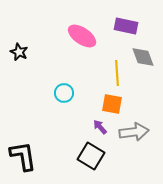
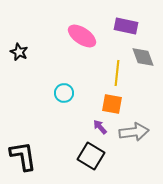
yellow line: rotated 10 degrees clockwise
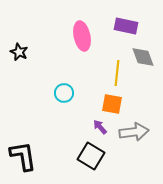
pink ellipse: rotated 44 degrees clockwise
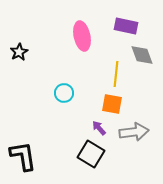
black star: rotated 18 degrees clockwise
gray diamond: moved 1 px left, 2 px up
yellow line: moved 1 px left, 1 px down
purple arrow: moved 1 px left, 1 px down
black square: moved 2 px up
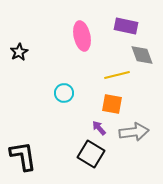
yellow line: moved 1 px right, 1 px down; rotated 70 degrees clockwise
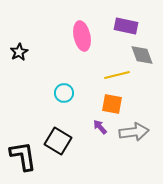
purple arrow: moved 1 px right, 1 px up
black square: moved 33 px left, 13 px up
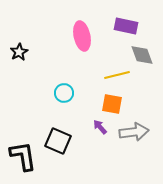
black square: rotated 8 degrees counterclockwise
